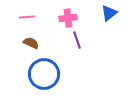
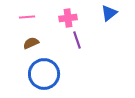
brown semicircle: rotated 49 degrees counterclockwise
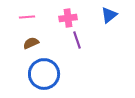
blue triangle: moved 2 px down
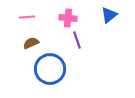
pink cross: rotated 12 degrees clockwise
blue circle: moved 6 px right, 5 px up
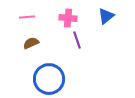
blue triangle: moved 3 px left, 1 px down
blue circle: moved 1 px left, 10 px down
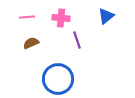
pink cross: moved 7 px left
blue circle: moved 9 px right
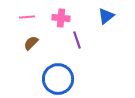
brown semicircle: rotated 21 degrees counterclockwise
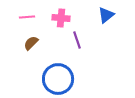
blue triangle: moved 1 px up
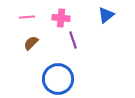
purple line: moved 4 px left
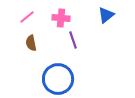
pink line: rotated 35 degrees counterclockwise
brown semicircle: rotated 56 degrees counterclockwise
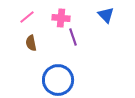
blue triangle: rotated 36 degrees counterclockwise
purple line: moved 3 px up
blue circle: moved 1 px down
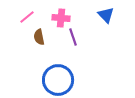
brown semicircle: moved 8 px right, 6 px up
